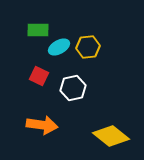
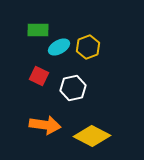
yellow hexagon: rotated 15 degrees counterclockwise
orange arrow: moved 3 px right
yellow diamond: moved 19 px left; rotated 12 degrees counterclockwise
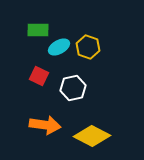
yellow hexagon: rotated 20 degrees counterclockwise
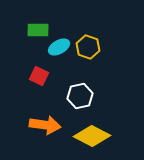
white hexagon: moved 7 px right, 8 px down
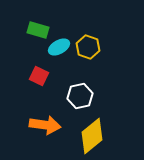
green rectangle: rotated 15 degrees clockwise
yellow diamond: rotated 66 degrees counterclockwise
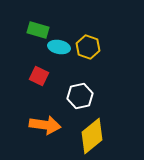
cyan ellipse: rotated 40 degrees clockwise
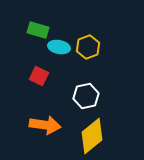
yellow hexagon: rotated 20 degrees clockwise
white hexagon: moved 6 px right
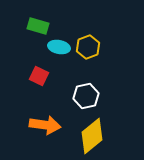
green rectangle: moved 4 px up
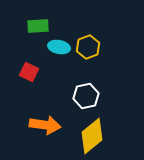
green rectangle: rotated 20 degrees counterclockwise
red square: moved 10 px left, 4 px up
